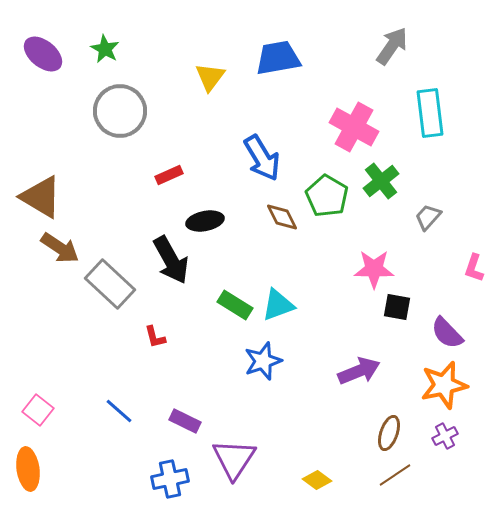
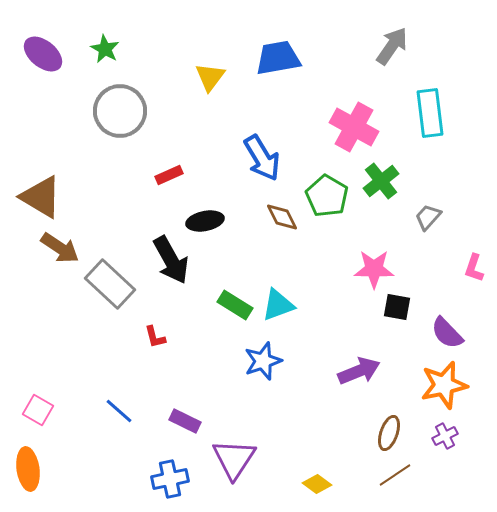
pink square: rotated 8 degrees counterclockwise
yellow diamond: moved 4 px down
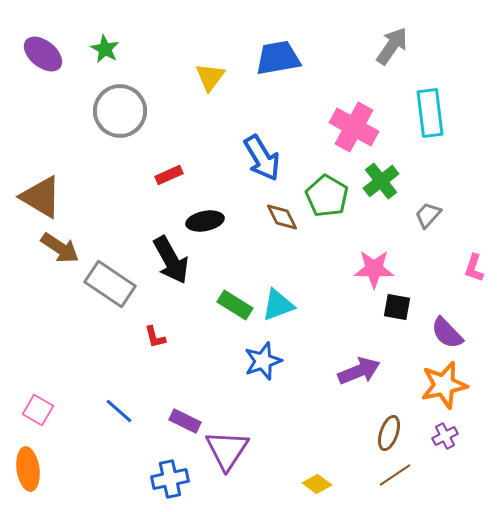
gray trapezoid: moved 2 px up
gray rectangle: rotated 9 degrees counterclockwise
purple triangle: moved 7 px left, 9 px up
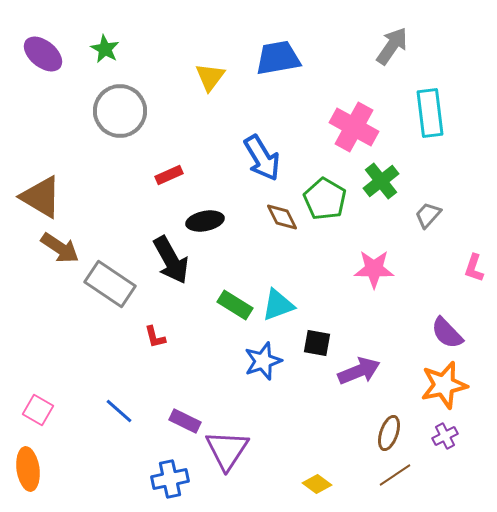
green pentagon: moved 2 px left, 3 px down
black square: moved 80 px left, 36 px down
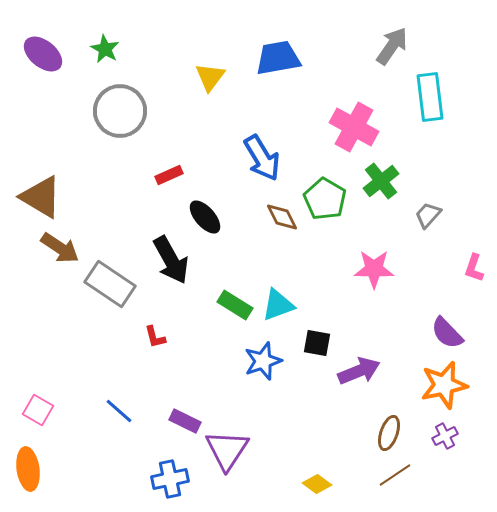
cyan rectangle: moved 16 px up
black ellipse: moved 4 px up; rotated 60 degrees clockwise
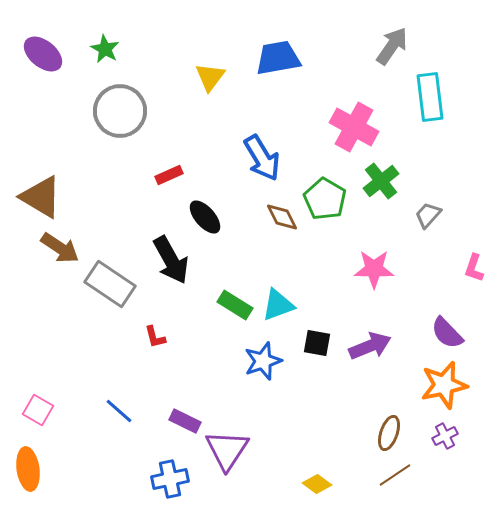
purple arrow: moved 11 px right, 25 px up
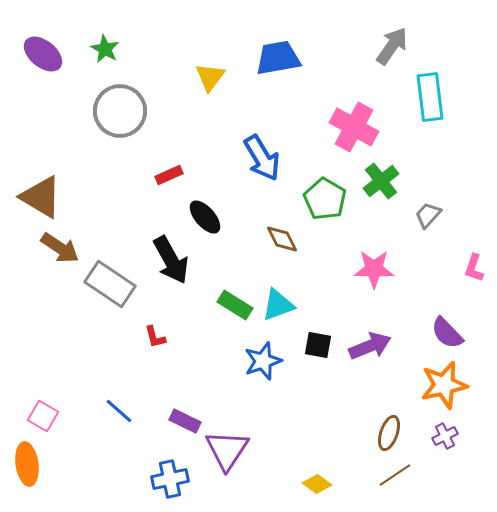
brown diamond: moved 22 px down
black square: moved 1 px right, 2 px down
pink square: moved 5 px right, 6 px down
orange ellipse: moved 1 px left, 5 px up
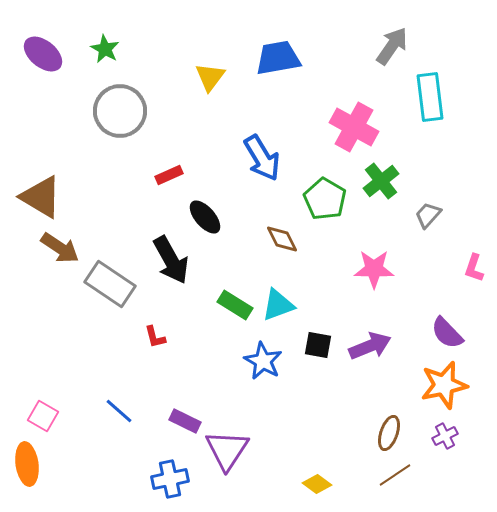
blue star: rotated 24 degrees counterclockwise
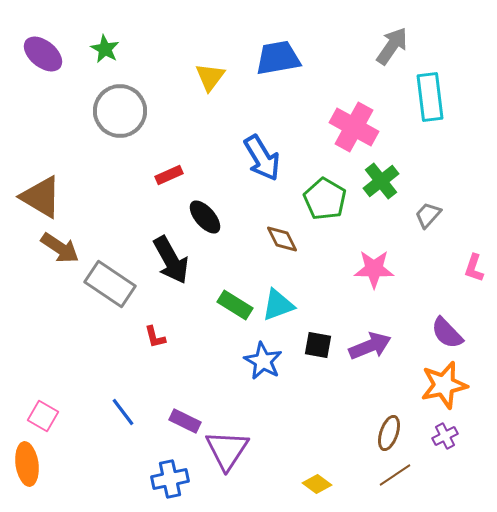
blue line: moved 4 px right, 1 px down; rotated 12 degrees clockwise
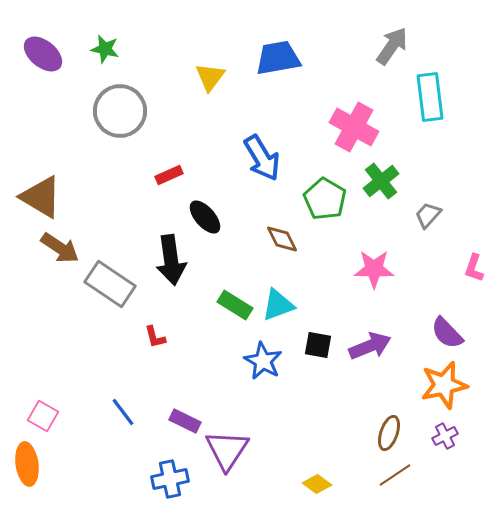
green star: rotated 16 degrees counterclockwise
black arrow: rotated 21 degrees clockwise
